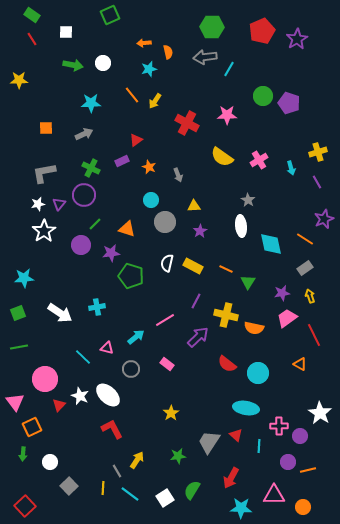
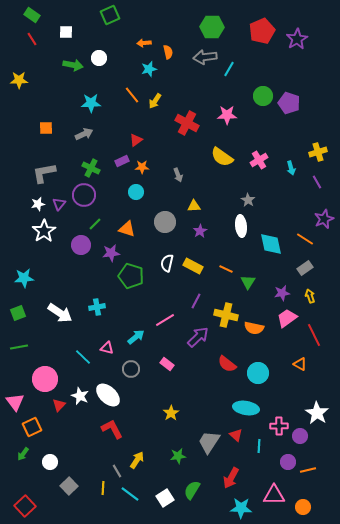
white circle at (103, 63): moved 4 px left, 5 px up
orange star at (149, 167): moved 7 px left; rotated 24 degrees counterclockwise
cyan circle at (151, 200): moved 15 px left, 8 px up
white star at (320, 413): moved 3 px left
green arrow at (23, 454): rotated 32 degrees clockwise
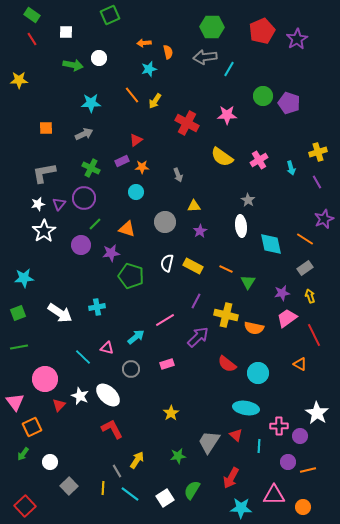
purple circle at (84, 195): moved 3 px down
pink rectangle at (167, 364): rotated 56 degrees counterclockwise
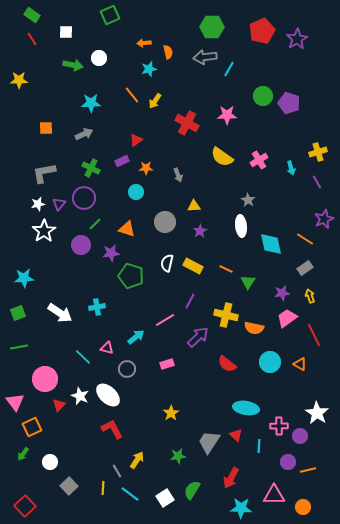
orange star at (142, 167): moved 4 px right, 1 px down
purple line at (196, 301): moved 6 px left
gray circle at (131, 369): moved 4 px left
cyan circle at (258, 373): moved 12 px right, 11 px up
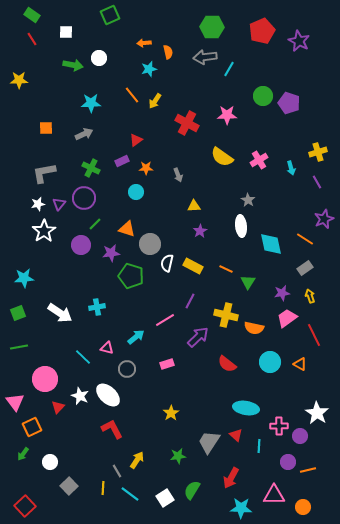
purple star at (297, 39): moved 2 px right, 2 px down; rotated 15 degrees counterclockwise
gray circle at (165, 222): moved 15 px left, 22 px down
red triangle at (59, 405): moved 1 px left, 2 px down
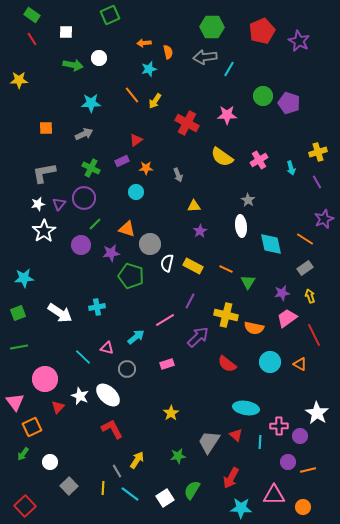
cyan line at (259, 446): moved 1 px right, 4 px up
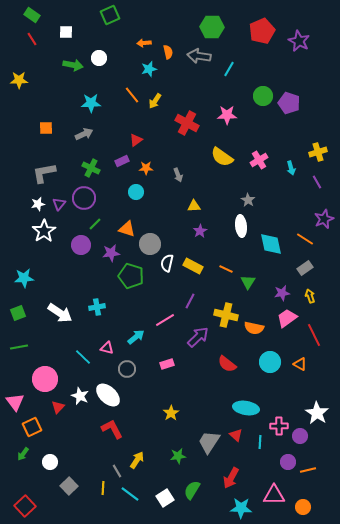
gray arrow at (205, 57): moved 6 px left, 1 px up; rotated 15 degrees clockwise
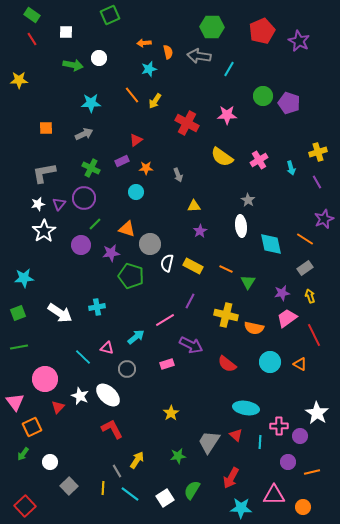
purple arrow at (198, 337): moved 7 px left, 8 px down; rotated 70 degrees clockwise
orange line at (308, 470): moved 4 px right, 2 px down
